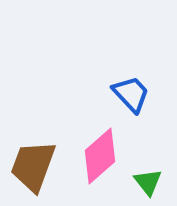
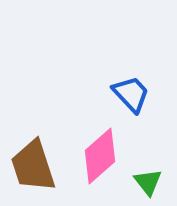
brown trapezoid: rotated 38 degrees counterclockwise
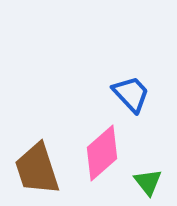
pink diamond: moved 2 px right, 3 px up
brown trapezoid: moved 4 px right, 3 px down
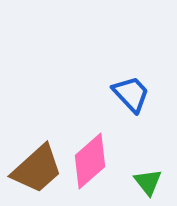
pink diamond: moved 12 px left, 8 px down
brown trapezoid: rotated 114 degrees counterclockwise
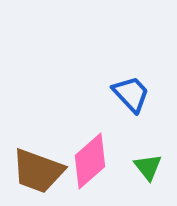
brown trapezoid: moved 1 px right, 2 px down; rotated 62 degrees clockwise
green triangle: moved 15 px up
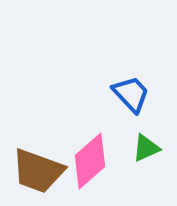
green triangle: moved 2 px left, 19 px up; rotated 44 degrees clockwise
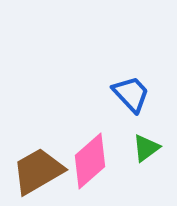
green triangle: rotated 12 degrees counterclockwise
brown trapezoid: rotated 130 degrees clockwise
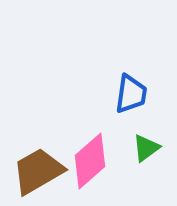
blue trapezoid: rotated 51 degrees clockwise
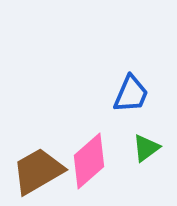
blue trapezoid: rotated 15 degrees clockwise
pink diamond: moved 1 px left
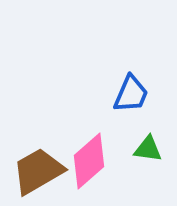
green triangle: moved 2 px right, 1 px down; rotated 44 degrees clockwise
